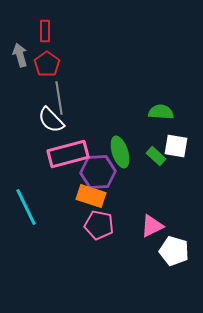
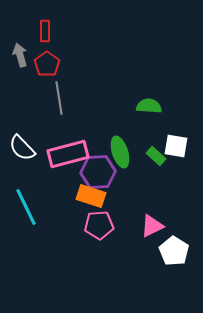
green semicircle: moved 12 px left, 6 px up
white semicircle: moved 29 px left, 28 px down
pink pentagon: rotated 16 degrees counterclockwise
white pentagon: rotated 16 degrees clockwise
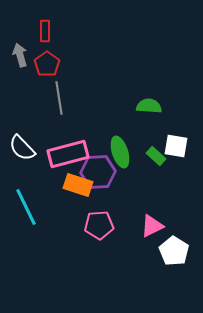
orange rectangle: moved 13 px left, 11 px up
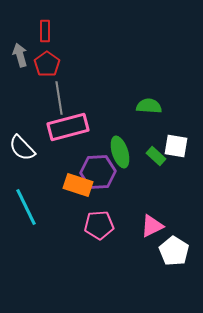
pink rectangle: moved 27 px up
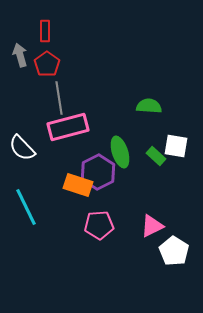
purple hexagon: rotated 24 degrees counterclockwise
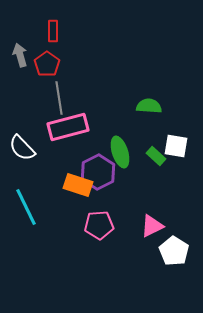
red rectangle: moved 8 px right
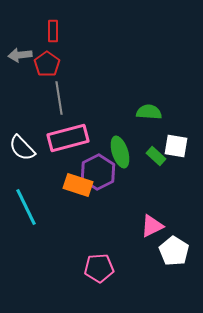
gray arrow: rotated 80 degrees counterclockwise
green semicircle: moved 6 px down
pink rectangle: moved 11 px down
pink pentagon: moved 43 px down
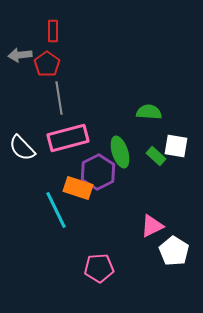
orange rectangle: moved 3 px down
cyan line: moved 30 px right, 3 px down
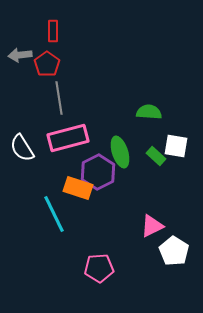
white semicircle: rotated 12 degrees clockwise
cyan line: moved 2 px left, 4 px down
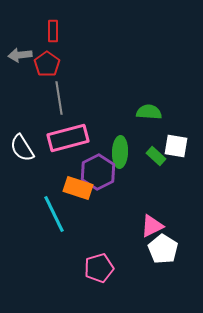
green ellipse: rotated 20 degrees clockwise
white pentagon: moved 11 px left, 2 px up
pink pentagon: rotated 12 degrees counterclockwise
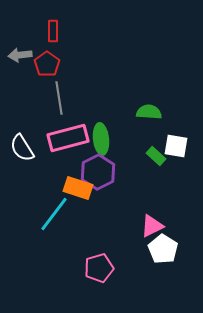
green ellipse: moved 19 px left, 13 px up; rotated 8 degrees counterclockwise
cyan line: rotated 63 degrees clockwise
